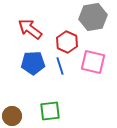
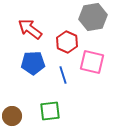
pink square: moved 1 px left
blue line: moved 3 px right, 9 px down
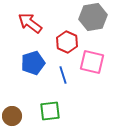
red arrow: moved 6 px up
blue pentagon: rotated 15 degrees counterclockwise
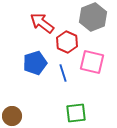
gray hexagon: rotated 12 degrees counterclockwise
red arrow: moved 12 px right
blue pentagon: moved 2 px right
blue line: moved 2 px up
green square: moved 26 px right, 2 px down
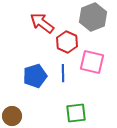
blue pentagon: moved 13 px down
blue line: rotated 18 degrees clockwise
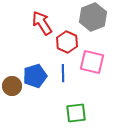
red arrow: rotated 20 degrees clockwise
brown circle: moved 30 px up
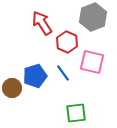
blue line: rotated 36 degrees counterclockwise
brown circle: moved 2 px down
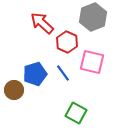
red arrow: rotated 15 degrees counterclockwise
blue pentagon: moved 2 px up
brown circle: moved 2 px right, 2 px down
green square: rotated 35 degrees clockwise
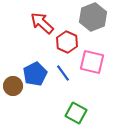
blue pentagon: rotated 10 degrees counterclockwise
brown circle: moved 1 px left, 4 px up
